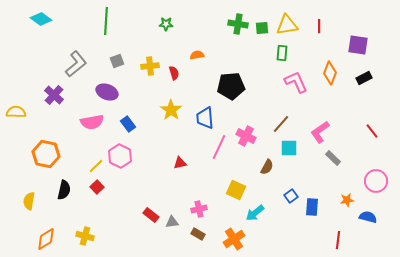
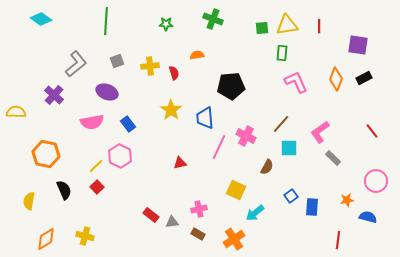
green cross at (238, 24): moved 25 px left, 5 px up; rotated 12 degrees clockwise
orange diamond at (330, 73): moved 6 px right, 6 px down
black semicircle at (64, 190): rotated 36 degrees counterclockwise
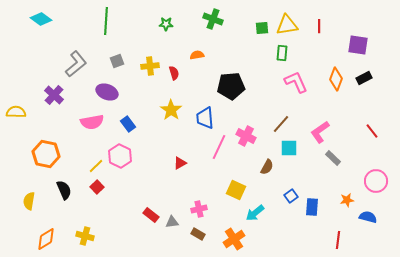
red triangle at (180, 163): rotated 16 degrees counterclockwise
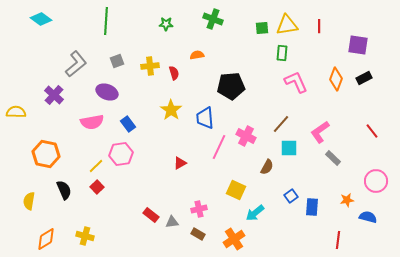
pink hexagon at (120, 156): moved 1 px right, 2 px up; rotated 25 degrees clockwise
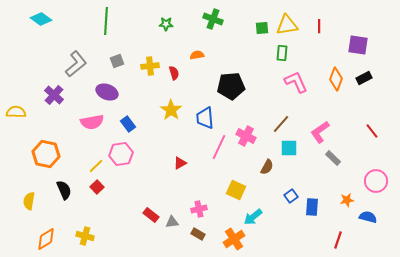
cyan arrow at (255, 213): moved 2 px left, 4 px down
red line at (338, 240): rotated 12 degrees clockwise
